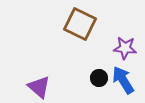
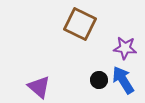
black circle: moved 2 px down
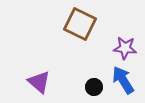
black circle: moved 5 px left, 7 px down
purple triangle: moved 5 px up
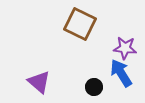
blue arrow: moved 2 px left, 7 px up
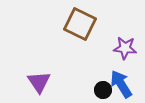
blue arrow: moved 11 px down
purple triangle: rotated 15 degrees clockwise
black circle: moved 9 px right, 3 px down
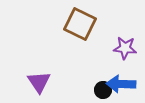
blue arrow: rotated 56 degrees counterclockwise
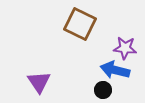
blue arrow: moved 6 px left, 14 px up; rotated 12 degrees clockwise
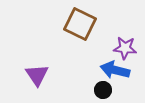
purple triangle: moved 2 px left, 7 px up
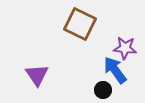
blue arrow: rotated 40 degrees clockwise
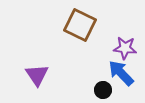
brown square: moved 1 px down
blue arrow: moved 6 px right, 3 px down; rotated 8 degrees counterclockwise
